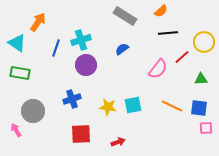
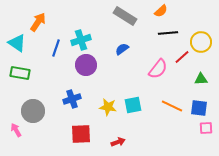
yellow circle: moved 3 px left
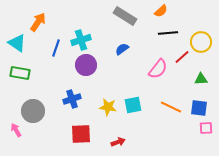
orange line: moved 1 px left, 1 px down
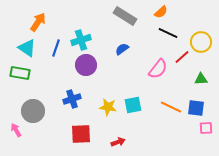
orange semicircle: moved 1 px down
black line: rotated 30 degrees clockwise
cyan triangle: moved 10 px right, 5 px down
blue square: moved 3 px left
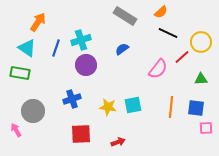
orange line: rotated 70 degrees clockwise
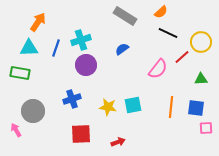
cyan triangle: moved 2 px right; rotated 36 degrees counterclockwise
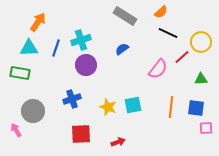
yellow star: rotated 12 degrees clockwise
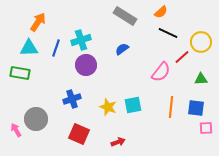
pink semicircle: moved 3 px right, 3 px down
gray circle: moved 3 px right, 8 px down
red square: moved 2 px left; rotated 25 degrees clockwise
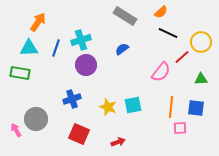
pink square: moved 26 px left
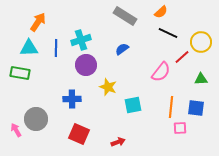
blue line: rotated 18 degrees counterclockwise
blue cross: rotated 18 degrees clockwise
yellow star: moved 20 px up
